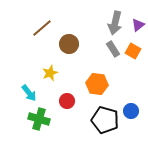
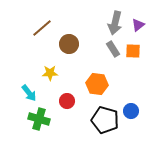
orange square: rotated 28 degrees counterclockwise
yellow star: rotated 21 degrees clockwise
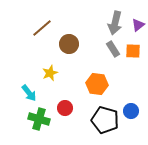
yellow star: rotated 21 degrees counterclockwise
red circle: moved 2 px left, 7 px down
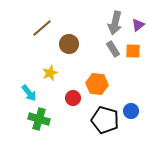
red circle: moved 8 px right, 10 px up
